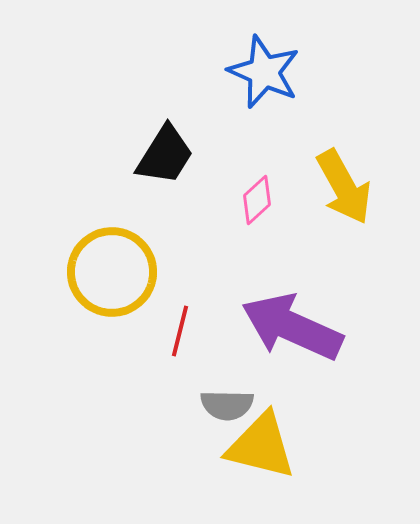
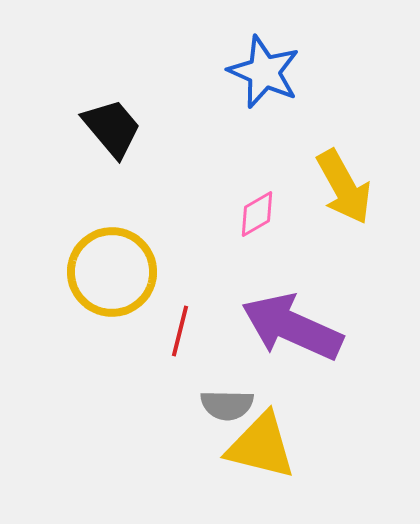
black trapezoid: moved 53 px left, 27 px up; rotated 72 degrees counterclockwise
pink diamond: moved 14 px down; rotated 12 degrees clockwise
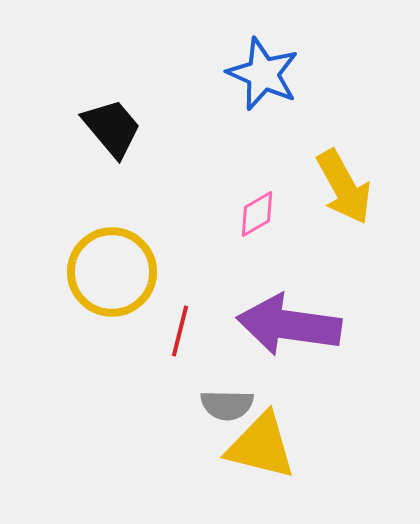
blue star: moved 1 px left, 2 px down
purple arrow: moved 3 px left, 2 px up; rotated 16 degrees counterclockwise
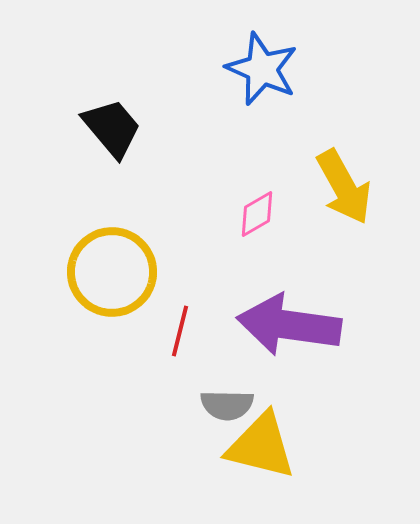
blue star: moved 1 px left, 5 px up
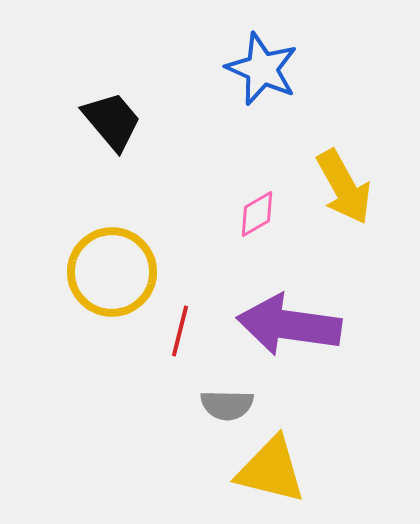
black trapezoid: moved 7 px up
yellow triangle: moved 10 px right, 24 px down
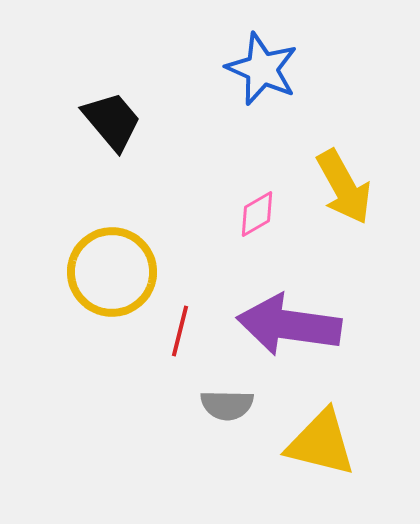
yellow triangle: moved 50 px right, 27 px up
